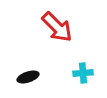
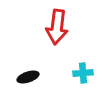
red arrow: rotated 52 degrees clockwise
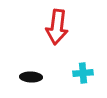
black ellipse: moved 3 px right; rotated 20 degrees clockwise
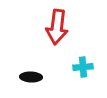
cyan cross: moved 6 px up
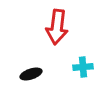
black ellipse: moved 3 px up; rotated 20 degrees counterclockwise
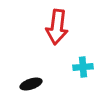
black ellipse: moved 10 px down
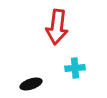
cyan cross: moved 8 px left, 1 px down
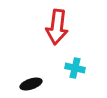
cyan cross: rotated 18 degrees clockwise
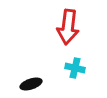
red arrow: moved 11 px right
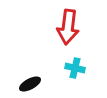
black ellipse: moved 1 px left; rotated 10 degrees counterclockwise
